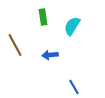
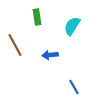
green rectangle: moved 6 px left
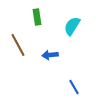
brown line: moved 3 px right
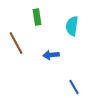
cyan semicircle: rotated 24 degrees counterclockwise
brown line: moved 2 px left, 2 px up
blue arrow: moved 1 px right
